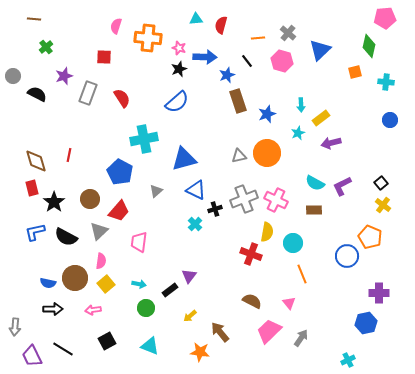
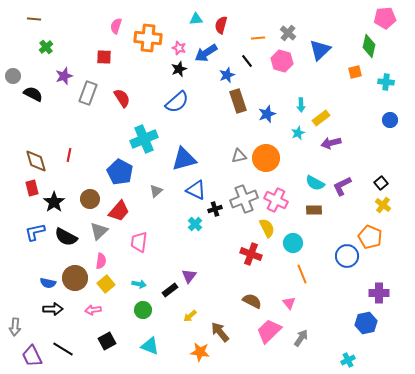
blue arrow at (205, 57): moved 1 px right, 4 px up; rotated 145 degrees clockwise
black semicircle at (37, 94): moved 4 px left
cyan cross at (144, 139): rotated 12 degrees counterclockwise
orange circle at (267, 153): moved 1 px left, 5 px down
yellow semicircle at (267, 232): moved 4 px up; rotated 36 degrees counterclockwise
green circle at (146, 308): moved 3 px left, 2 px down
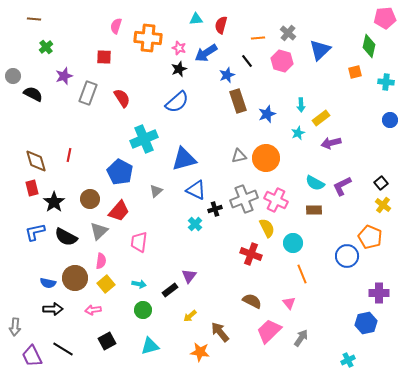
cyan triangle at (150, 346): rotated 36 degrees counterclockwise
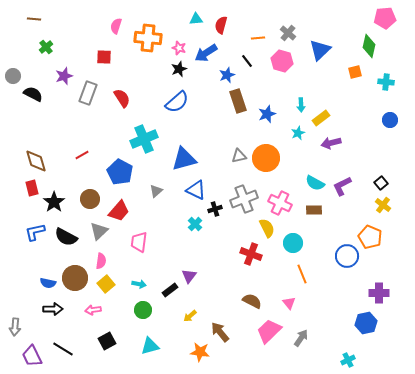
red line at (69, 155): moved 13 px right; rotated 48 degrees clockwise
pink cross at (276, 200): moved 4 px right, 3 px down
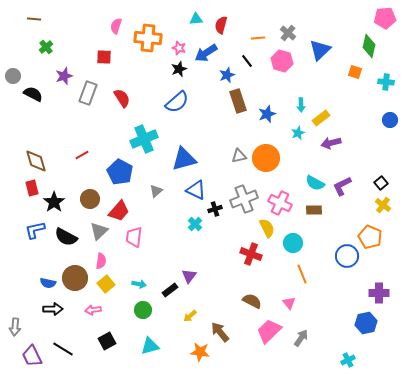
orange square at (355, 72): rotated 32 degrees clockwise
blue L-shape at (35, 232): moved 2 px up
pink trapezoid at (139, 242): moved 5 px left, 5 px up
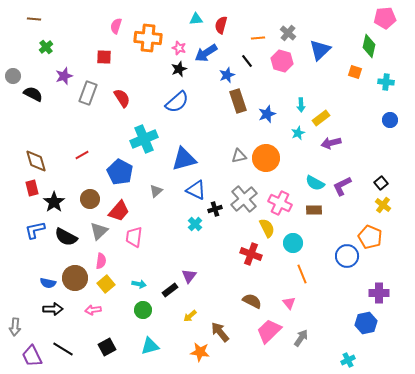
gray cross at (244, 199): rotated 20 degrees counterclockwise
black square at (107, 341): moved 6 px down
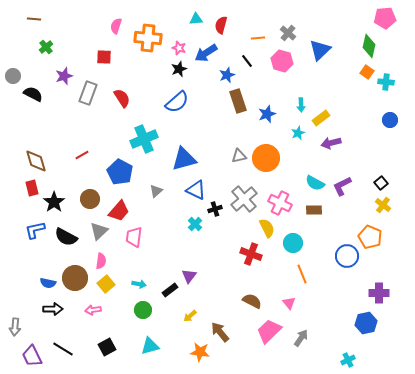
orange square at (355, 72): moved 12 px right; rotated 16 degrees clockwise
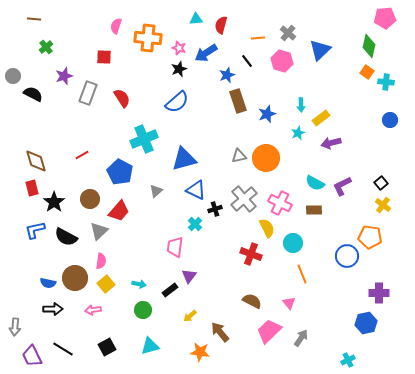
pink trapezoid at (134, 237): moved 41 px right, 10 px down
orange pentagon at (370, 237): rotated 15 degrees counterclockwise
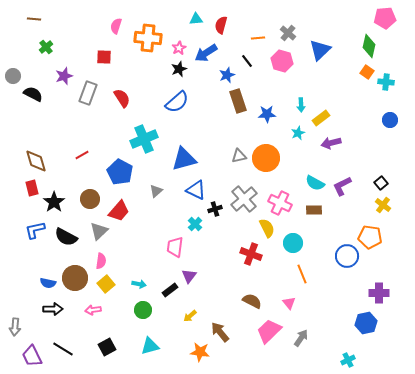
pink star at (179, 48): rotated 24 degrees clockwise
blue star at (267, 114): rotated 18 degrees clockwise
